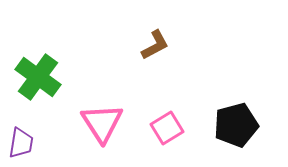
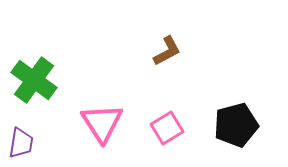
brown L-shape: moved 12 px right, 6 px down
green cross: moved 4 px left, 3 px down
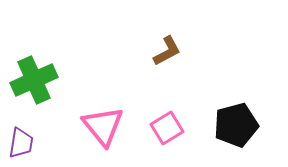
green cross: rotated 30 degrees clockwise
pink triangle: moved 1 px right, 3 px down; rotated 6 degrees counterclockwise
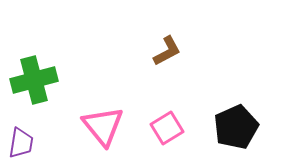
green cross: rotated 9 degrees clockwise
black pentagon: moved 2 px down; rotated 9 degrees counterclockwise
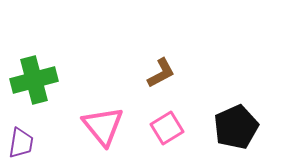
brown L-shape: moved 6 px left, 22 px down
